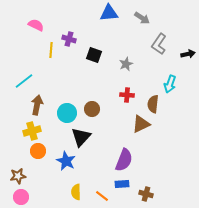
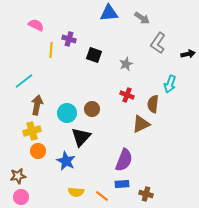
gray L-shape: moved 1 px left, 1 px up
red cross: rotated 16 degrees clockwise
yellow semicircle: rotated 84 degrees counterclockwise
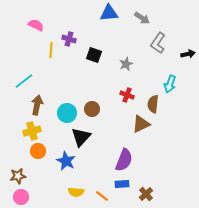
brown cross: rotated 32 degrees clockwise
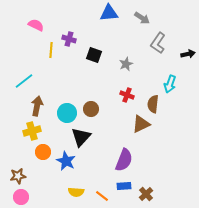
brown arrow: moved 1 px down
brown circle: moved 1 px left
orange circle: moved 5 px right, 1 px down
blue rectangle: moved 2 px right, 2 px down
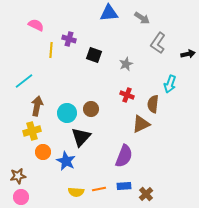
purple semicircle: moved 4 px up
orange line: moved 3 px left, 7 px up; rotated 48 degrees counterclockwise
